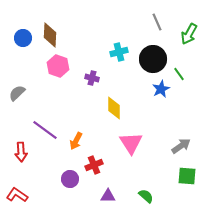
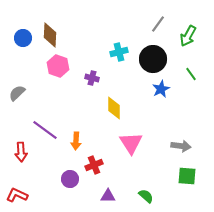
gray line: moved 1 px right, 2 px down; rotated 60 degrees clockwise
green arrow: moved 1 px left, 2 px down
green line: moved 12 px right
orange arrow: rotated 24 degrees counterclockwise
gray arrow: rotated 42 degrees clockwise
red L-shape: rotated 10 degrees counterclockwise
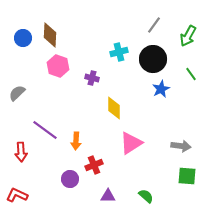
gray line: moved 4 px left, 1 px down
pink triangle: rotated 30 degrees clockwise
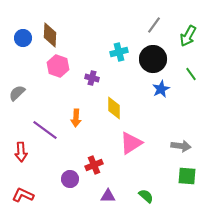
orange arrow: moved 23 px up
red L-shape: moved 6 px right
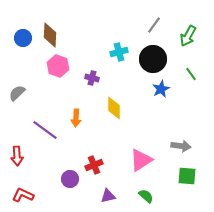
pink triangle: moved 10 px right, 17 px down
red arrow: moved 4 px left, 4 px down
purple triangle: rotated 14 degrees counterclockwise
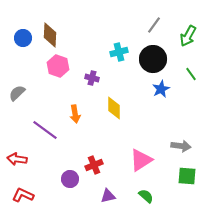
orange arrow: moved 1 px left, 4 px up; rotated 12 degrees counterclockwise
red arrow: moved 3 px down; rotated 102 degrees clockwise
